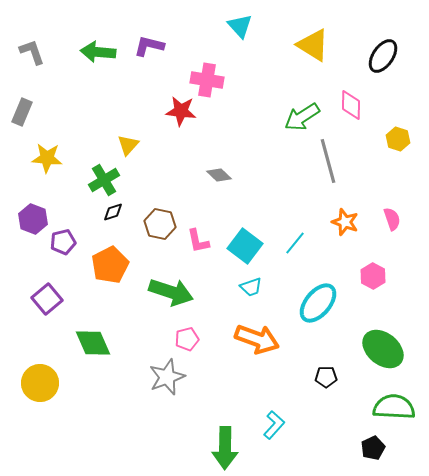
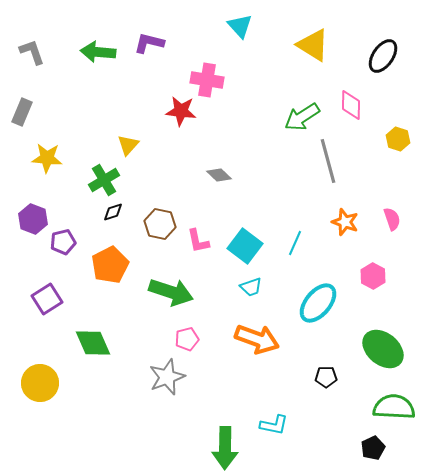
purple L-shape at (149, 46): moved 3 px up
cyan line at (295, 243): rotated 15 degrees counterclockwise
purple square at (47, 299): rotated 8 degrees clockwise
cyan L-shape at (274, 425): rotated 60 degrees clockwise
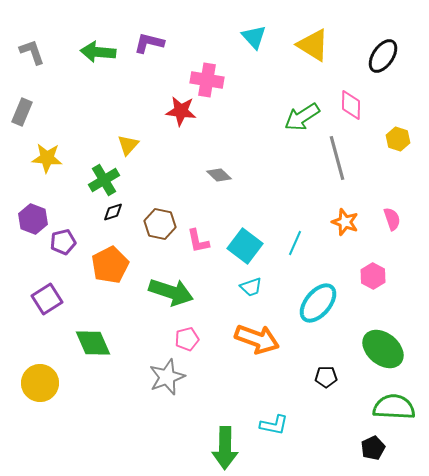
cyan triangle at (240, 26): moved 14 px right, 11 px down
gray line at (328, 161): moved 9 px right, 3 px up
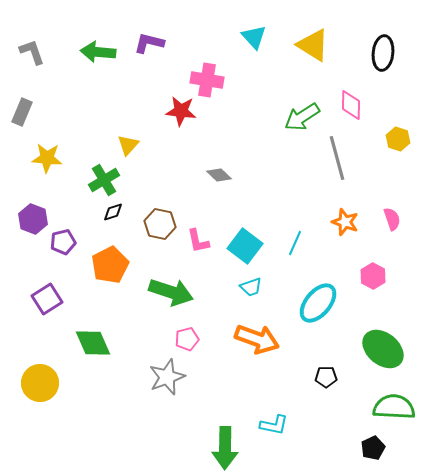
black ellipse at (383, 56): moved 3 px up; rotated 28 degrees counterclockwise
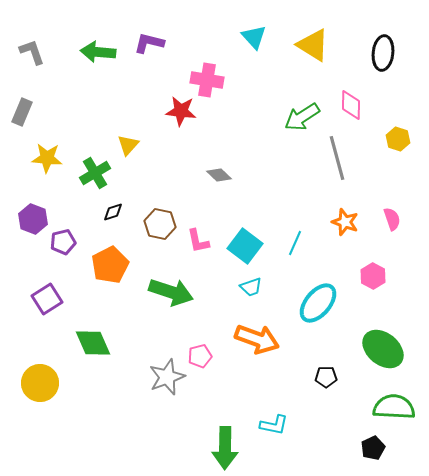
green cross at (104, 180): moved 9 px left, 7 px up
pink pentagon at (187, 339): moved 13 px right, 17 px down
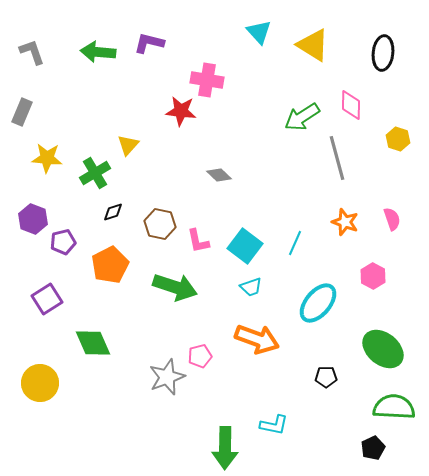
cyan triangle at (254, 37): moved 5 px right, 5 px up
green arrow at (171, 292): moved 4 px right, 5 px up
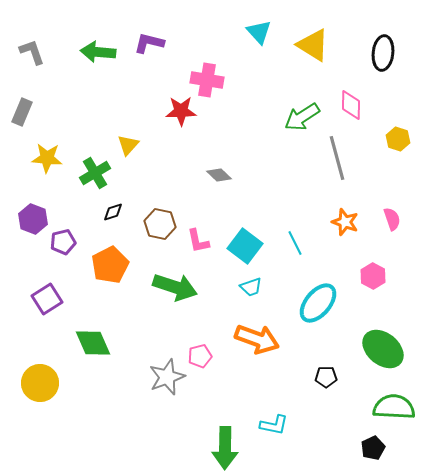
red star at (181, 111): rotated 8 degrees counterclockwise
cyan line at (295, 243): rotated 50 degrees counterclockwise
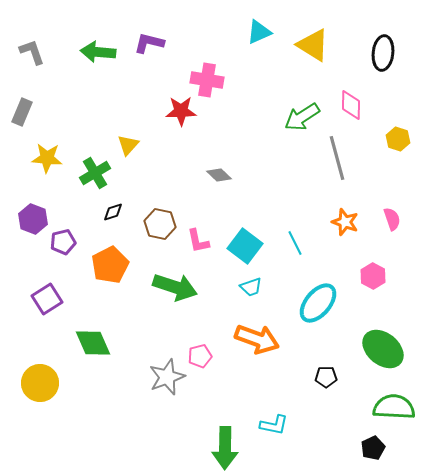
cyan triangle at (259, 32): rotated 48 degrees clockwise
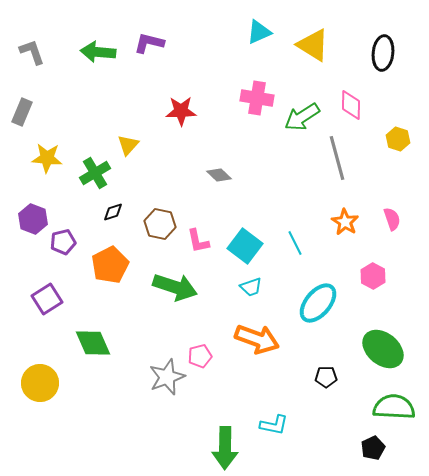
pink cross at (207, 80): moved 50 px right, 18 px down
orange star at (345, 222): rotated 12 degrees clockwise
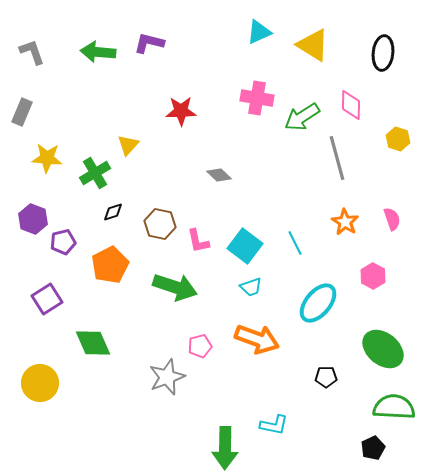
pink pentagon at (200, 356): moved 10 px up
